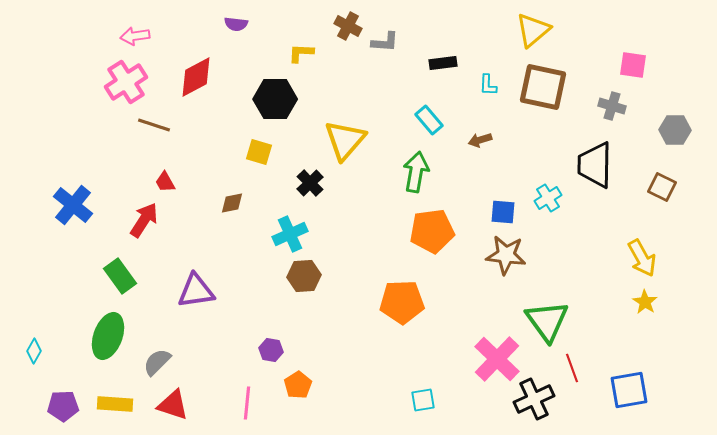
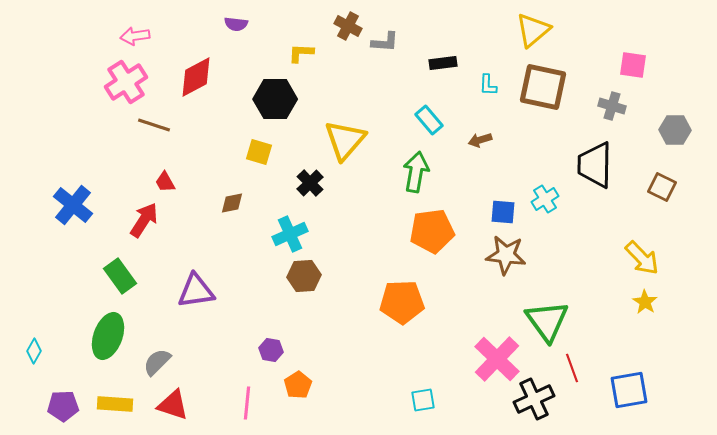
cyan cross at (548, 198): moved 3 px left, 1 px down
yellow arrow at (642, 258): rotated 15 degrees counterclockwise
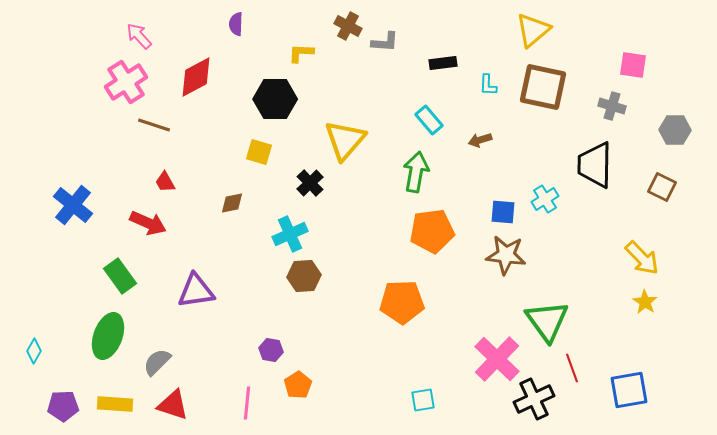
purple semicircle at (236, 24): rotated 85 degrees clockwise
pink arrow at (135, 36): moved 4 px right; rotated 56 degrees clockwise
red arrow at (144, 220): moved 4 px right, 3 px down; rotated 81 degrees clockwise
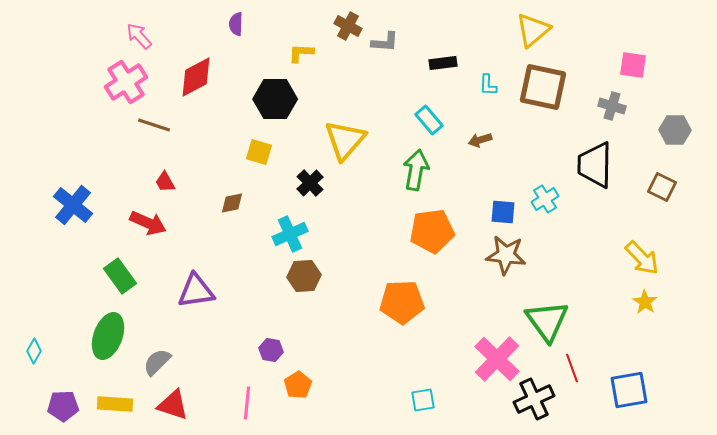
green arrow at (416, 172): moved 2 px up
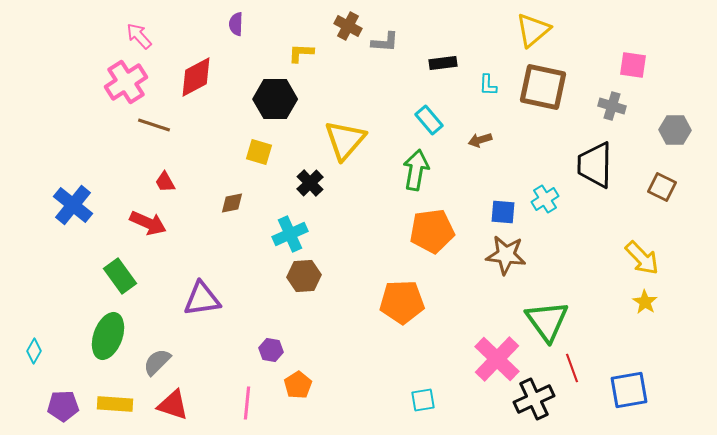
purple triangle at (196, 291): moved 6 px right, 8 px down
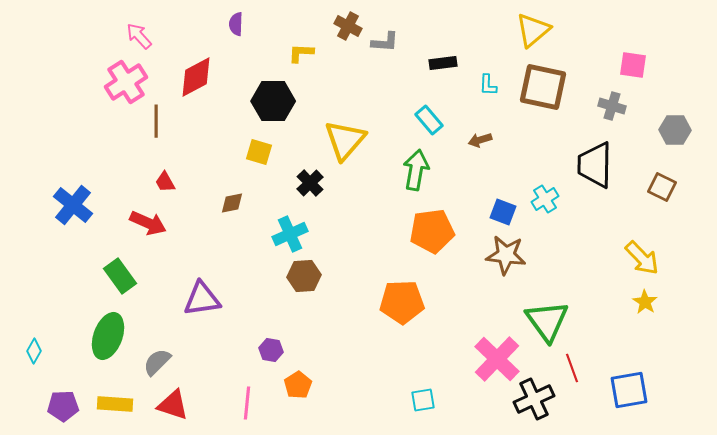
black hexagon at (275, 99): moved 2 px left, 2 px down
brown line at (154, 125): moved 2 px right, 4 px up; rotated 72 degrees clockwise
blue square at (503, 212): rotated 16 degrees clockwise
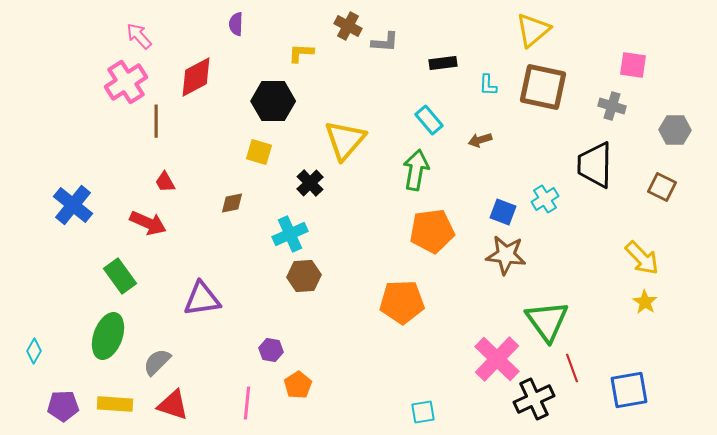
cyan square at (423, 400): moved 12 px down
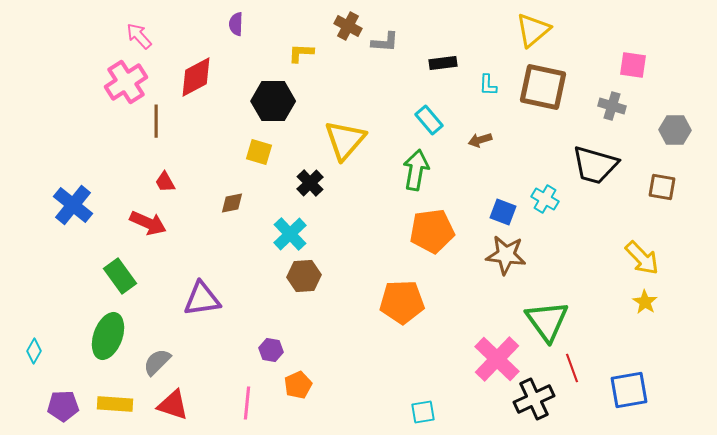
black trapezoid at (595, 165): rotated 75 degrees counterclockwise
brown square at (662, 187): rotated 16 degrees counterclockwise
cyan cross at (545, 199): rotated 28 degrees counterclockwise
cyan cross at (290, 234): rotated 20 degrees counterclockwise
orange pentagon at (298, 385): rotated 8 degrees clockwise
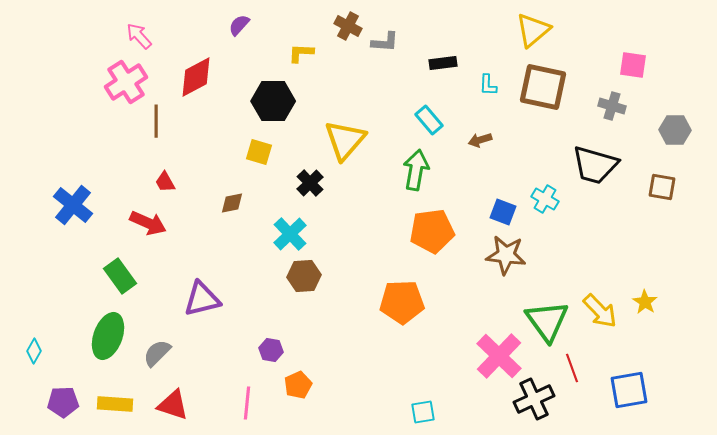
purple semicircle at (236, 24): moved 3 px right, 1 px down; rotated 40 degrees clockwise
yellow arrow at (642, 258): moved 42 px left, 53 px down
purple triangle at (202, 299): rotated 6 degrees counterclockwise
pink cross at (497, 359): moved 2 px right, 3 px up
gray semicircle at (157, 362): moved 9 px up
purple pentagon at (63, 406): moved 4 px up
